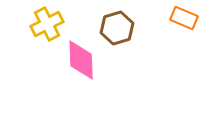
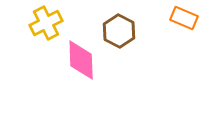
yellow cross: moved 1 px left, 1 px up
brown hexagon: moved 2 px right, 3 px down; rotated 16 degrees counterclockwise
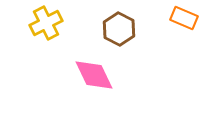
brown hexagon: moved 2 px up
pink diamond: moved 13 px right, 15 px down; rotated 24 degrees counterclockwise
